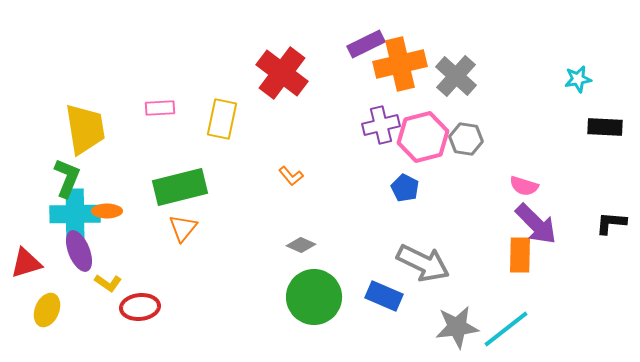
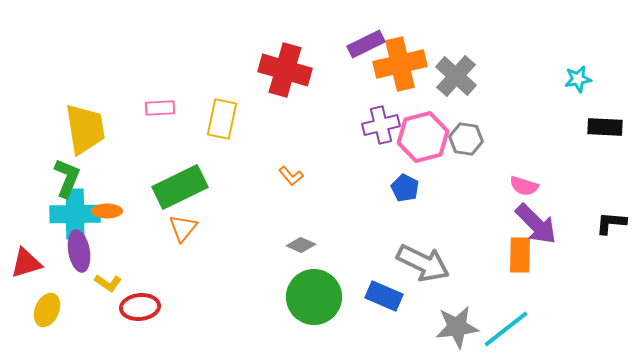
red cross: moved 3 px right, 3 px up; rotated 21 degrees counterclockwise
green rectangle: rotated 12 degrees counterclockwise
purple ellipse: rotated 12 degrees clockwise
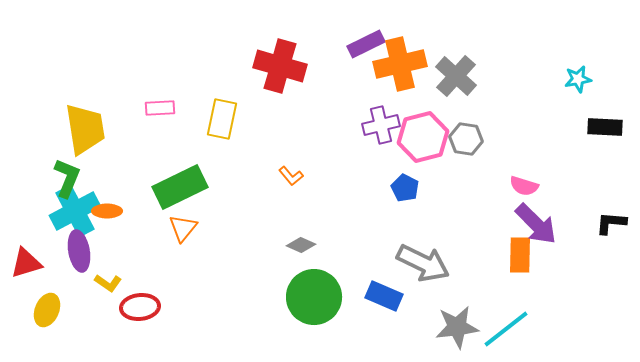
red cross: moved 5 px left, 4 px up
cyan cross: moved 3 px up; rotated 27 degrees counterclockwise
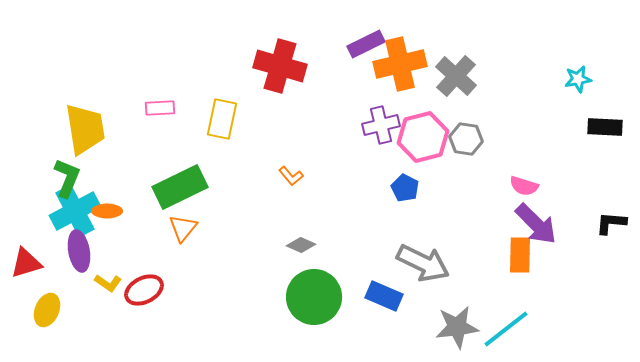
red ellipse: moved 4 px right, 17 px up; rotated 21 degrees counterclockwise
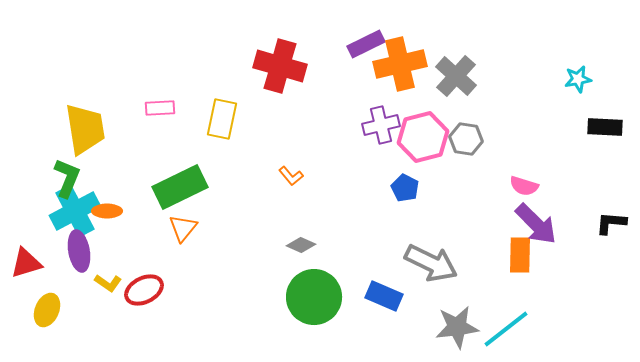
gray arrow: moved 8 px right
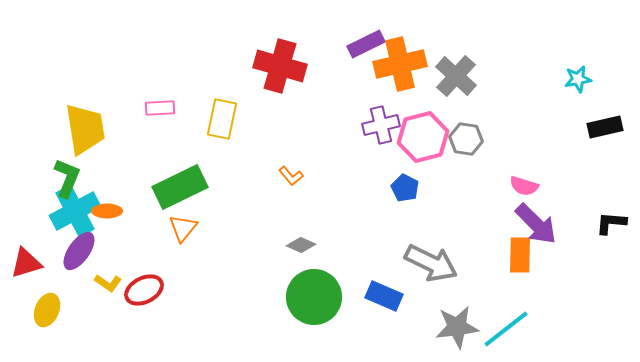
black rectangle: rotated 16 degrees counterclockwise
purple ellipse: rotated 45 degrees clockwise
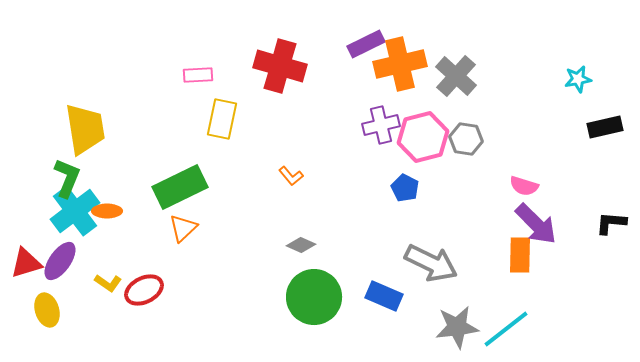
pink rectangle: moved 38 px right, 33 px up
cyan cross: rotated 9 degrees counterclockwise
orange triangle: rotated 8 degrees clockwise
purple ellipse: moved 19 px left, 10 px down
yellow ellipse: rotated 40 degrees counterclockwise
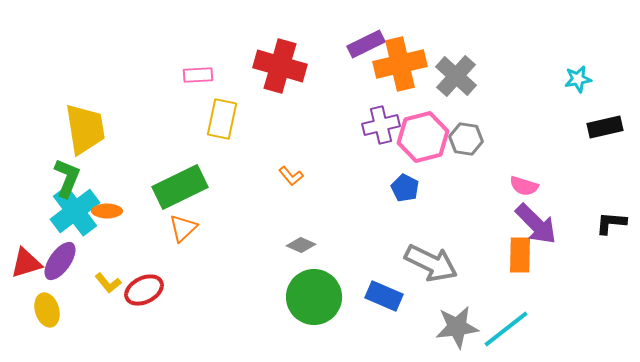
yellow L-shape: rotated 16 degrees clockwise
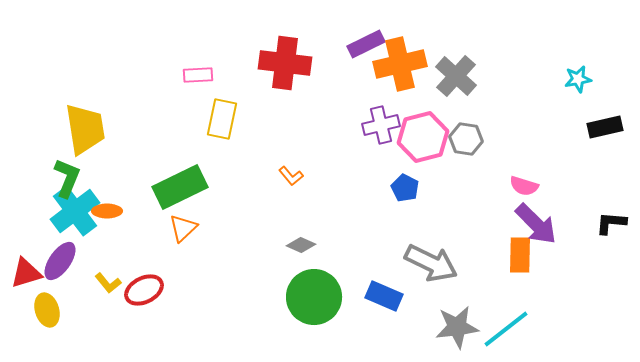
red cross: moved 5 px right, 3 px up; rotated 9 degrees counterclockwise
red triangle: moved 10 px down
